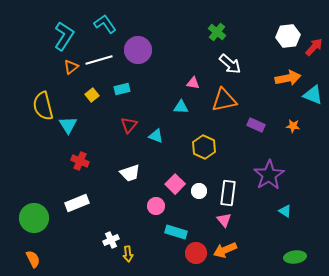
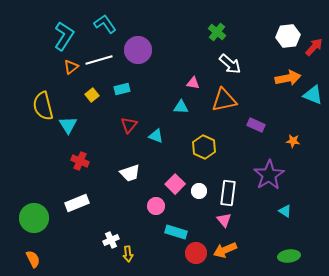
orange star at (293, 126): moved 15 px down
green ellipse at (295, 257): moved 6 px left, 1 px up
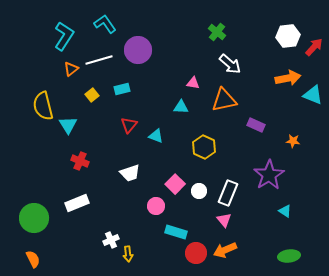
orange triangle at (71, 67): moved 2 px down
white rectangle at (228, 193): rotated 15 degrees clockwise
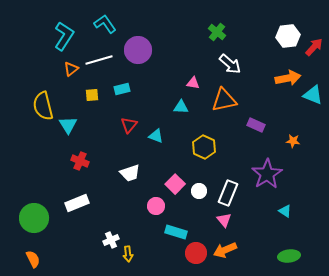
yellow square at (92, 95): rotated 32 degrees clockwise
purple star at (269, 175): moved 2 px left, 1 px up
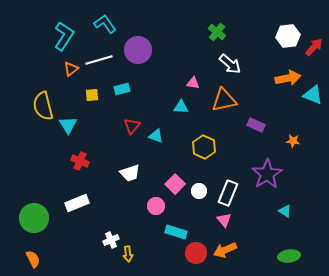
red triangle at (129, 125): moved 3 px right, 1 px down
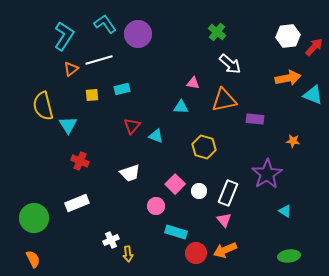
purple circle at (138, 50): moved 16 px up
purple rectangle at (256, 125): moved 1 px left, 6 px up; rotated 18 degrees counterclockwise
yellow hexagon at (204, 147): rotated 10 degrees counterclockwise
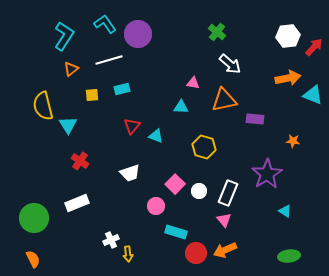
white line at (99, 60): moved 10 px right
red cross at (80, 161): rotated 12 degrees clockwise
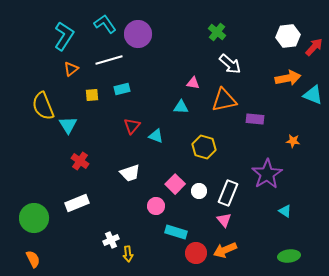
yellow semicircle at (43, 106): rotated 8 degrees counterclockwise
